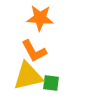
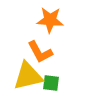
orange star: moved 10 px right, 2 px down
orange L-shape: moved 6 px right, 1 px down
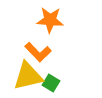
orange L-shape: moved 2 px left; rotated 16 degrees counterclockwise
green square: rotated 24 degrees clockwise
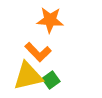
green square: moved 3 px up; rotated 24 degrees clockwise
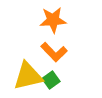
orange star: moved 3 px right; rotated 8 degrees counterclockwise
orange L-shape: moved 16 px right
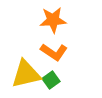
orange L-shape: rotated 12 degrees counterclockwise
yellow triangle: moved 2 px left, 2 px up
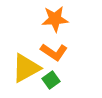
orange star: moved 2 px right, 1 px up
yellow triangle: moved 6 px up; rotated 16 degrees counterclockwise
